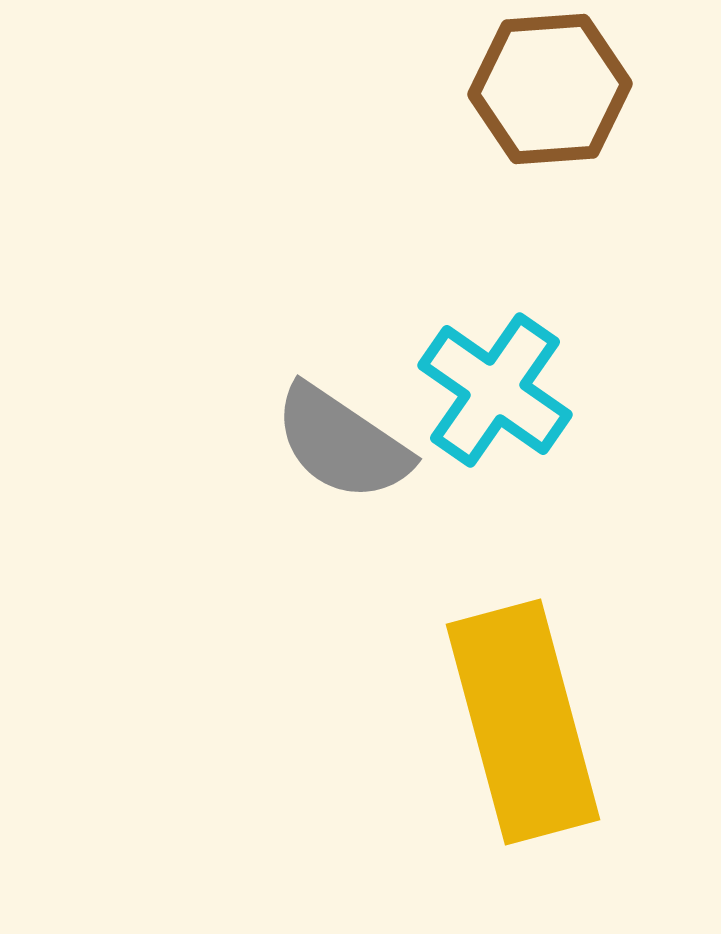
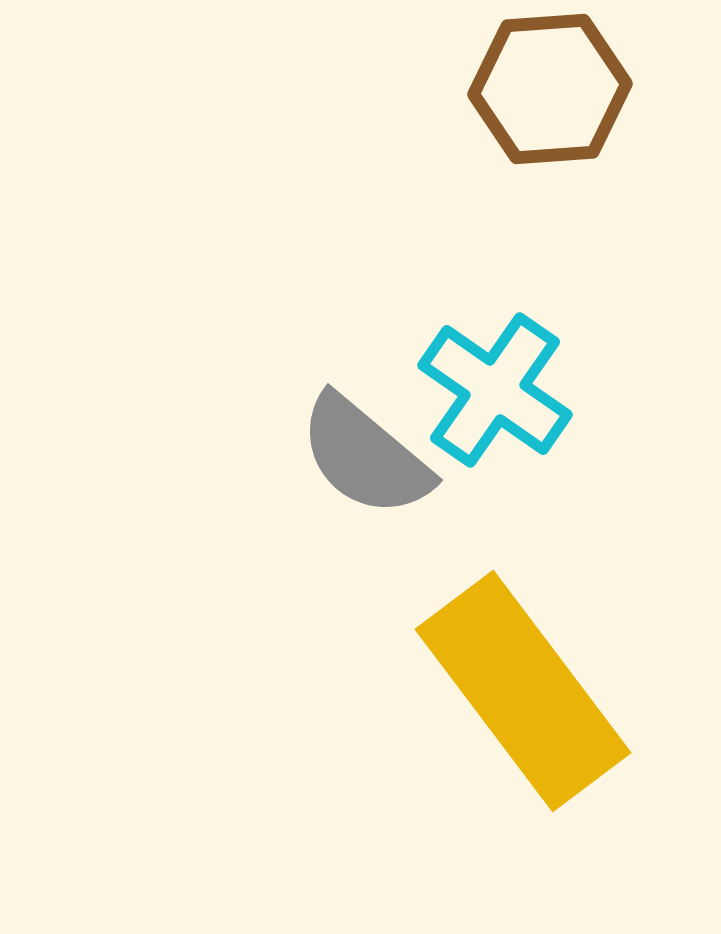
gray semicircle: moved 23 px right, 13 px down; rotated 6 degrees clockwise
yellow rectangle: moved 31 px up; rotated 22 degrees counterclockwise
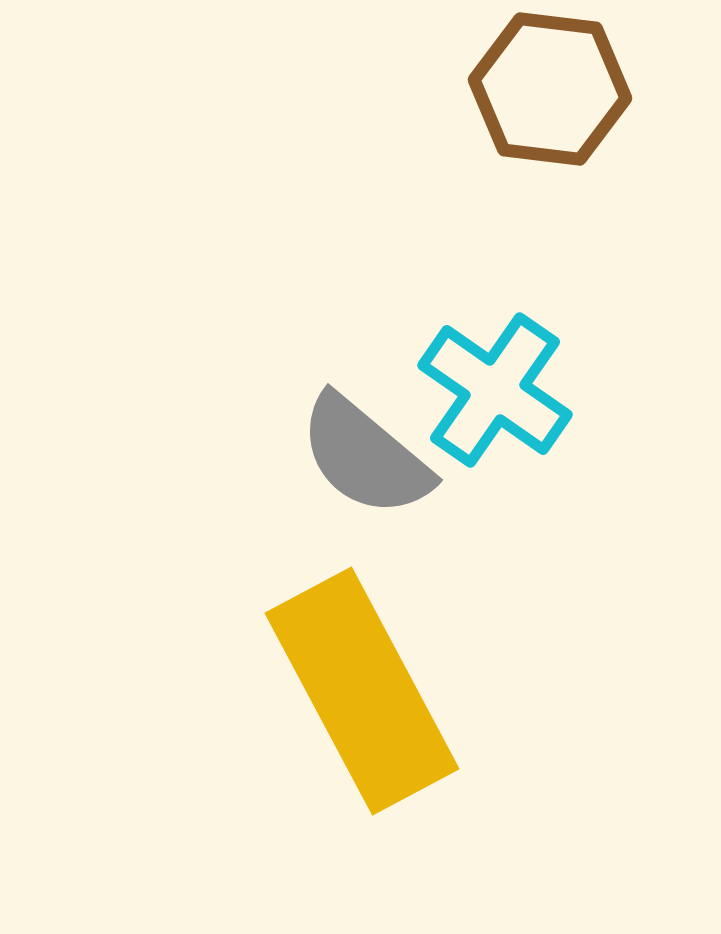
brown hexagon: rotated 11 degrees clockwise
yellow rectangle: moved 161 px left; rotated 9 degrees clockwise
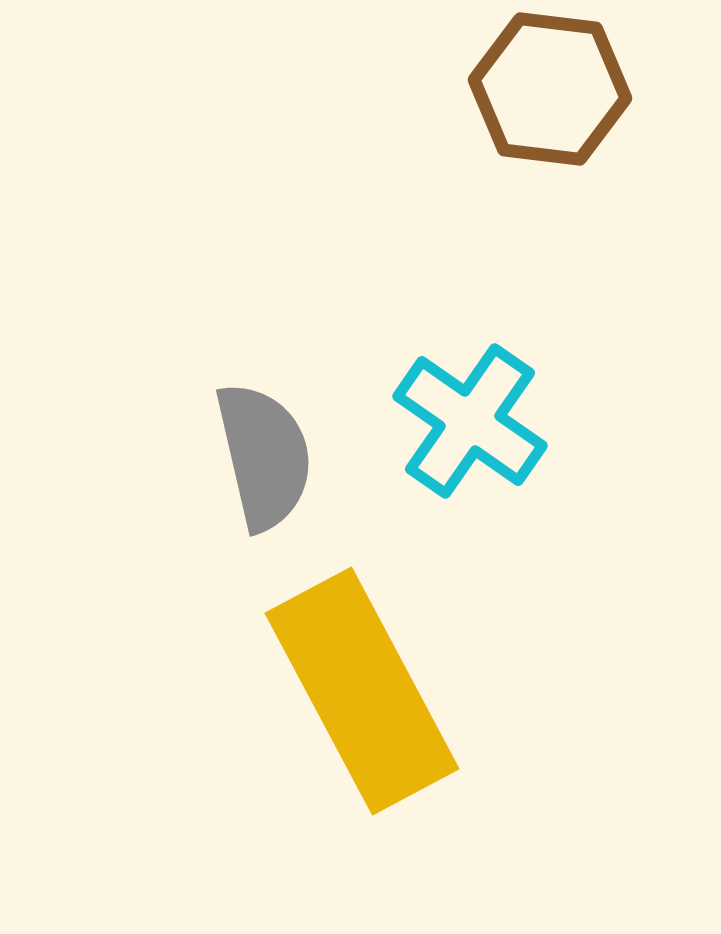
cyan cross: moved 25 px left, 31 px down
gray semicircle: moved 101 px left; rotated 143 degrees counterclockwise
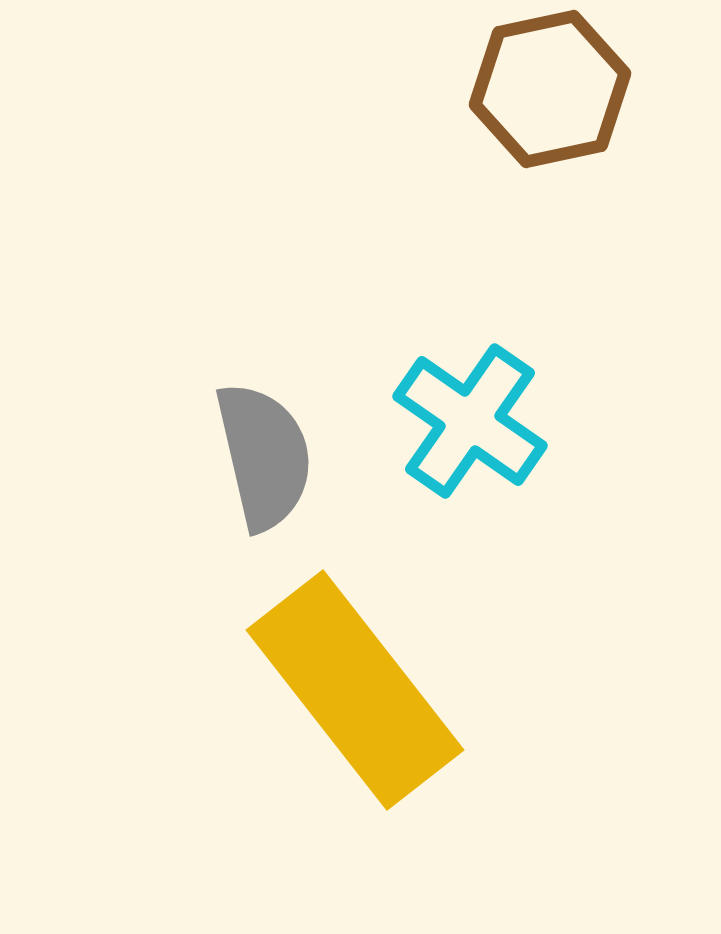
brown hexagon: rotated 19 degrees counterclockwise
yellow rectangle: moved 7 px left, 1 px up; rotated 10 degrees counterclockwise
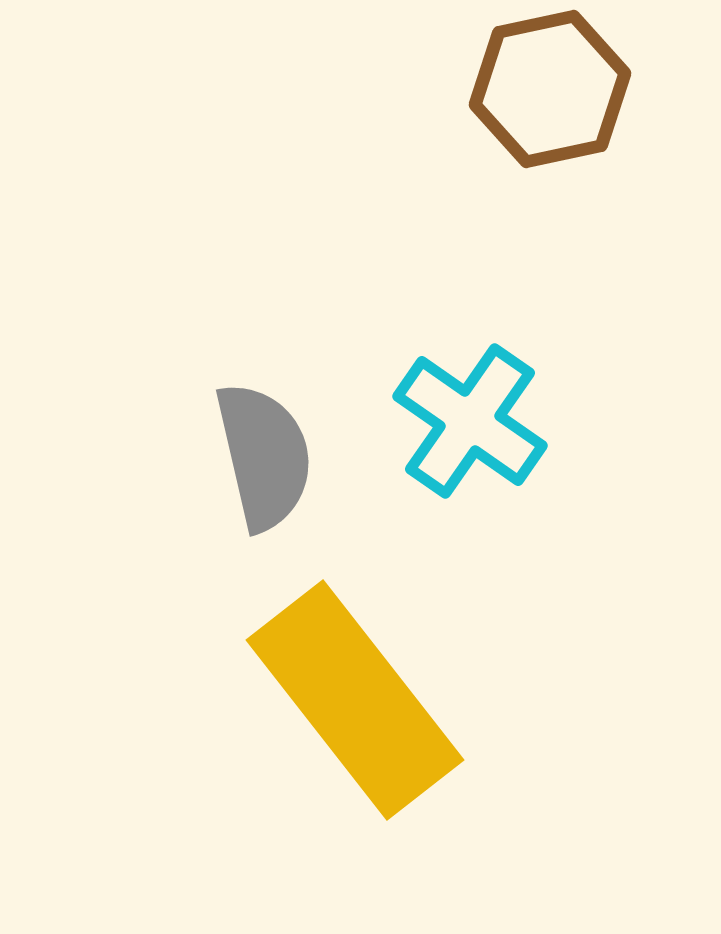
yellow rectangle: moved 10 px down
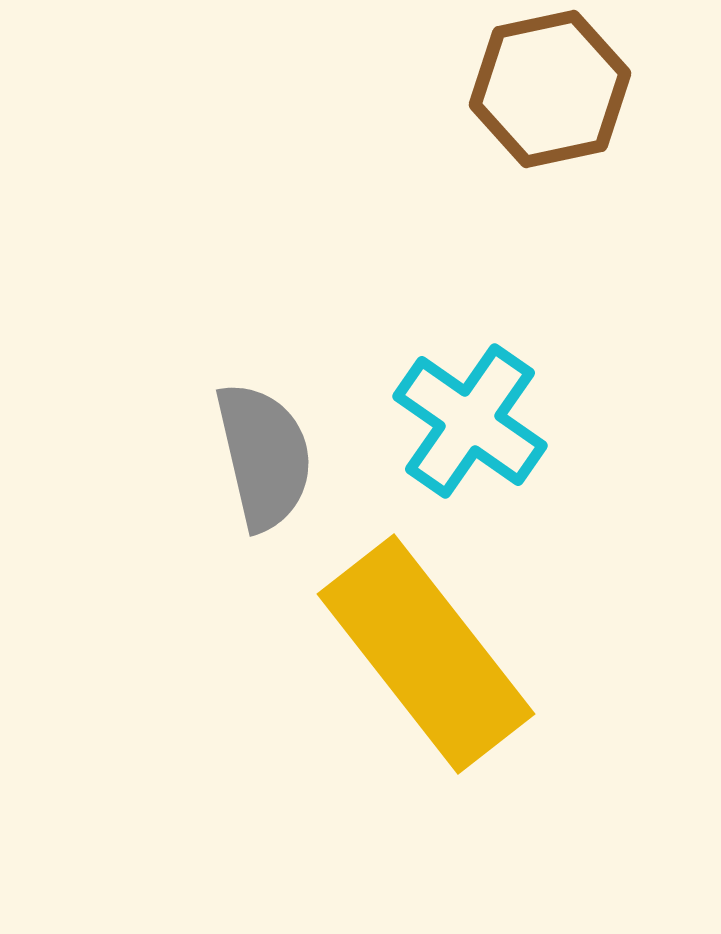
yellow rectangle: moved 71 px right, 46 px up
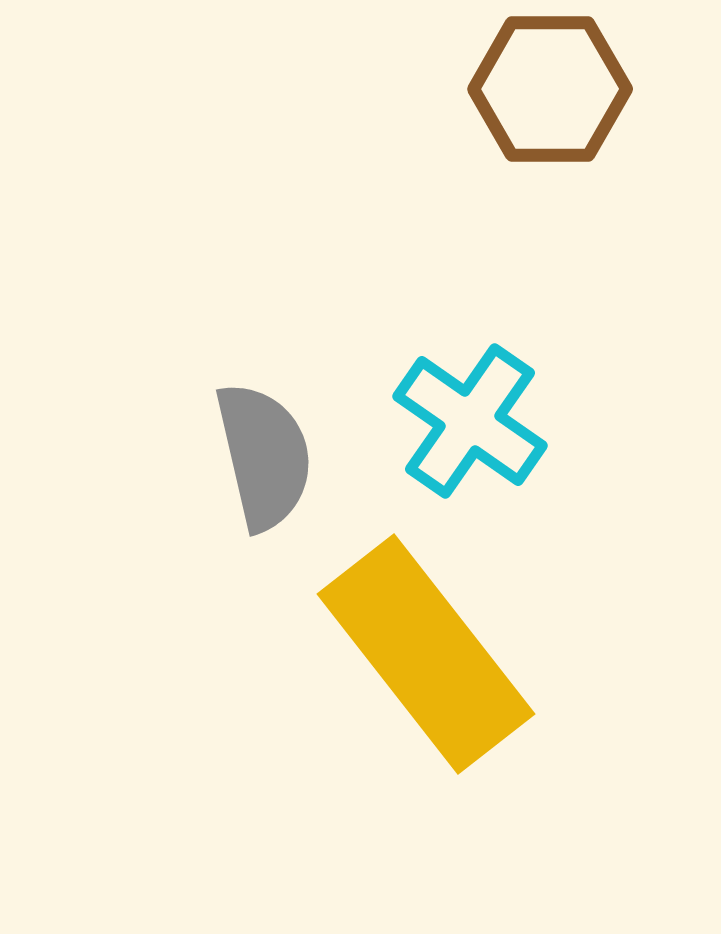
brown hexagon: rotated 12 degrees clockwise
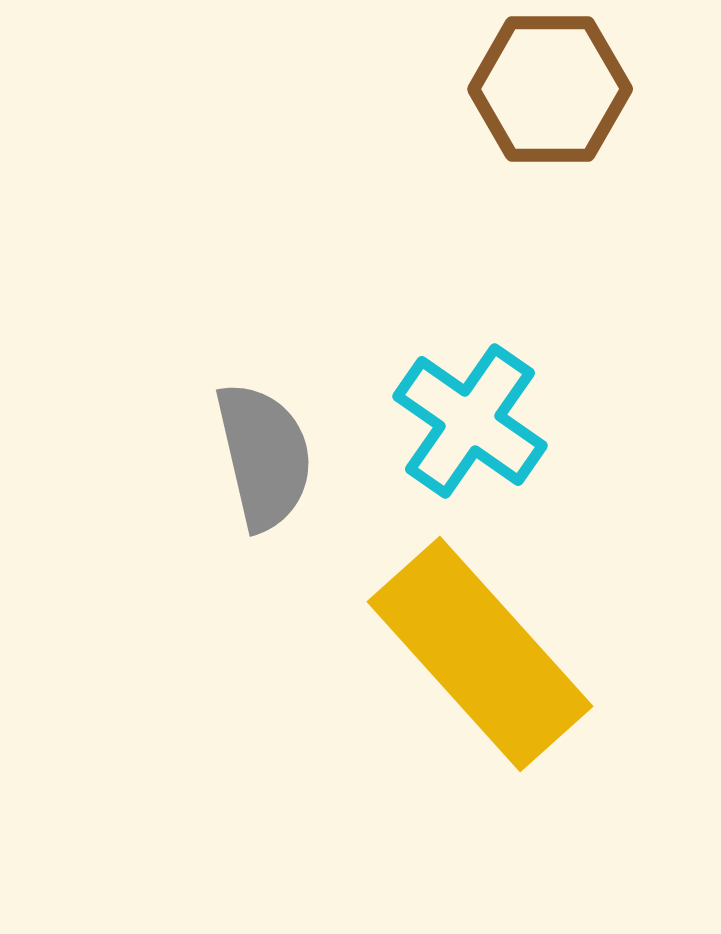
yellow rectangle: moved 54 px right; rotated 4 degrees counterclockwise
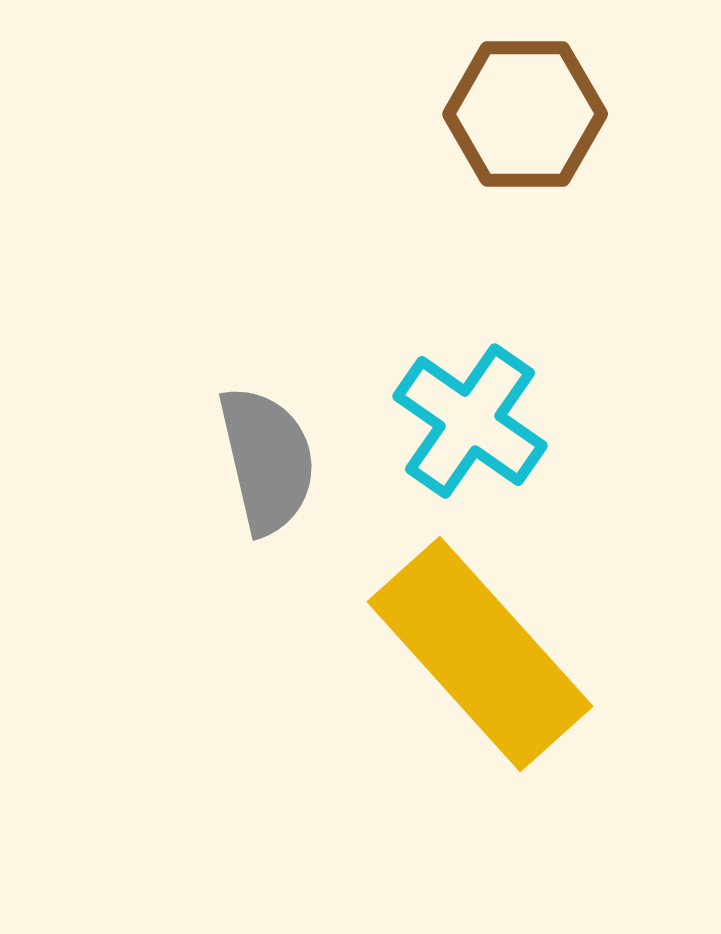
brown hexagon: moved 25 px left, 25 px down
gray semicircle: moved 3 px right, 4 px down
